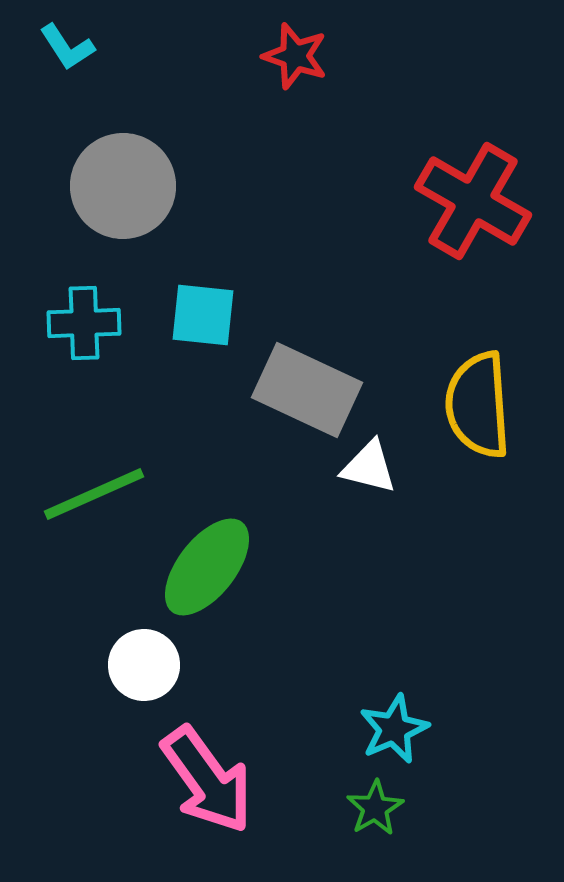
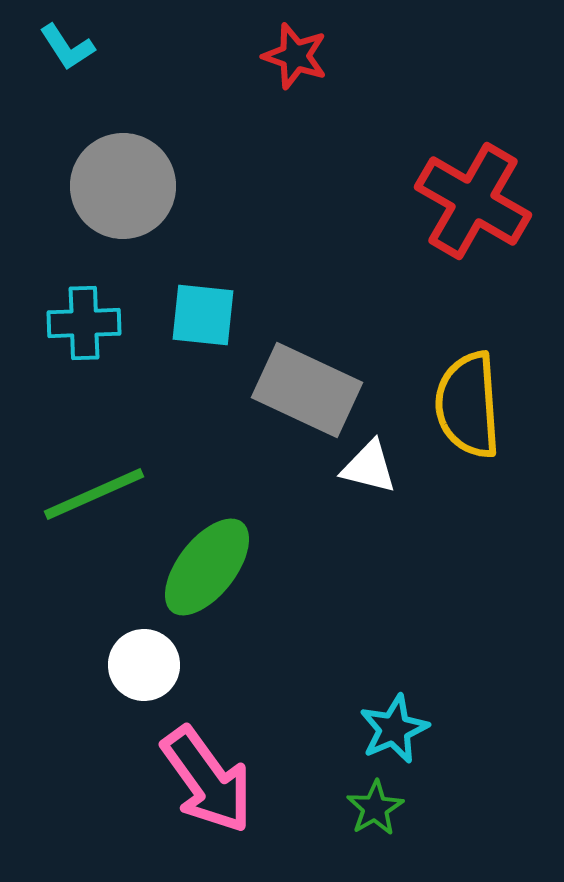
yellow semicircle: moved 10 px left
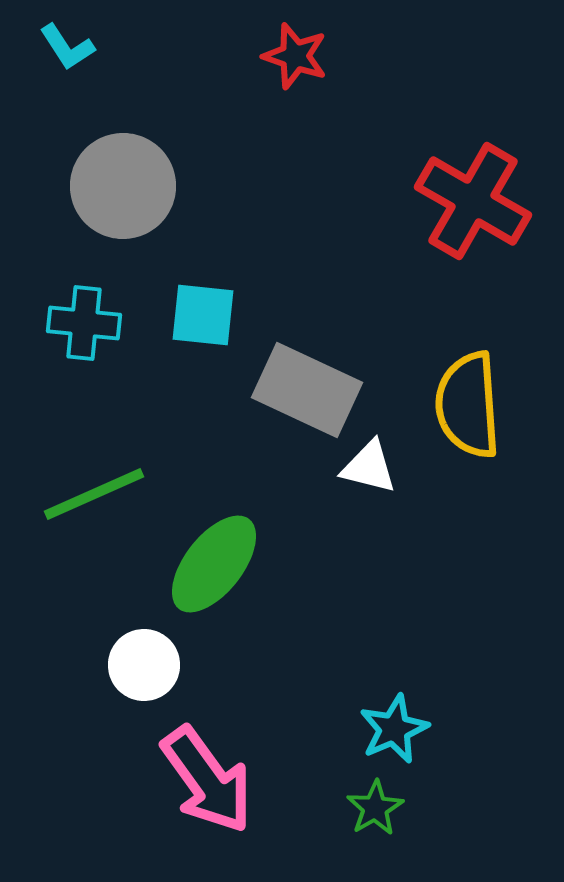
cyan cross: rotated 8 degrees clockwise
green ellipse: moved 7 px right, 3 px up
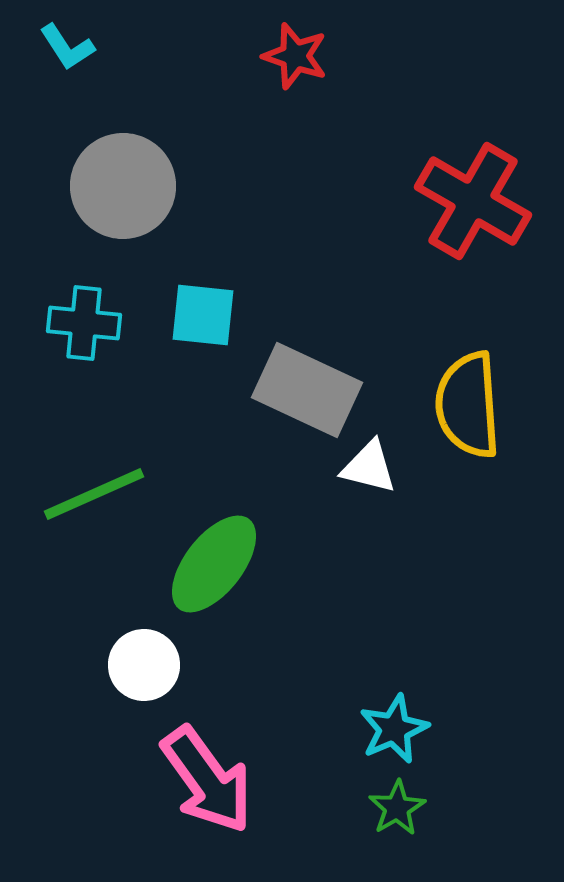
green star: moved 22 px right
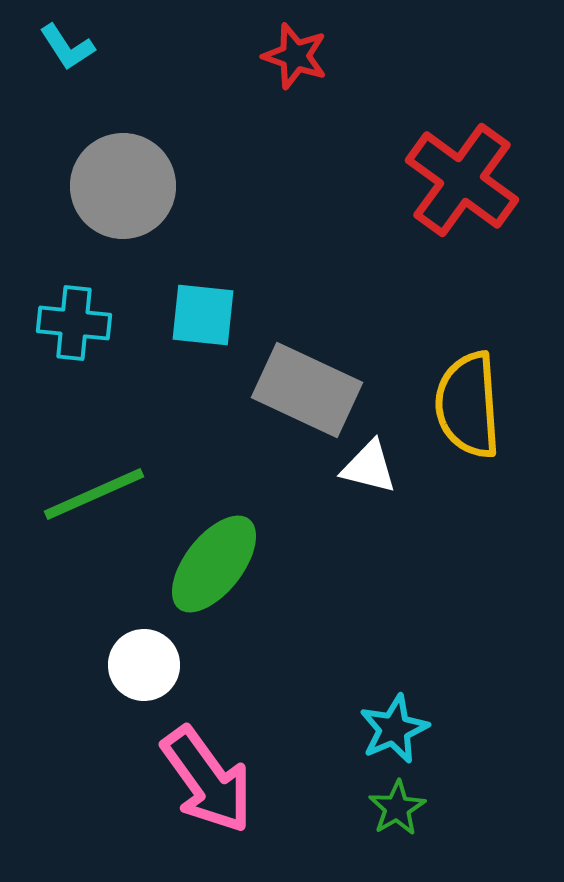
red cross: moved 11 px left, 21 px up; rotated 6 degrees clockwise
cyan cross: moved 10 px left
